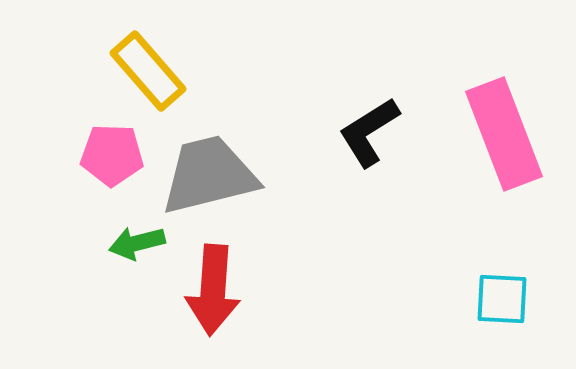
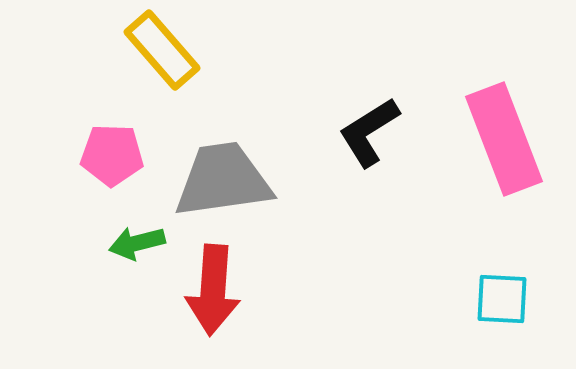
yellow rectangle: moved 14 px right, 21 px up
pink rectangle: moved 5 px down
gray trapezoid: moved 14 px right, 5 px down; rotated 6 degrees clockwise
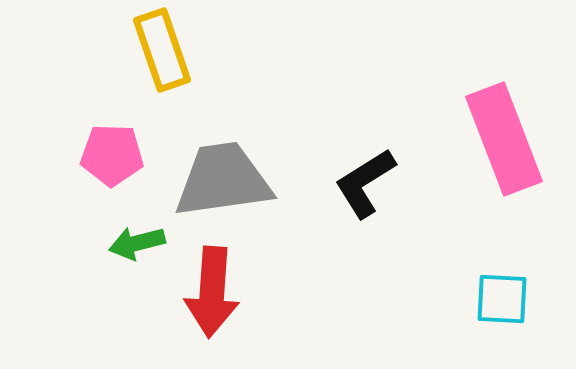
yellow rectangle: rotated 22 degrees clockwise
black L-shape: moved 4 px left, 51 px down
red arrow: moved 1 px left, 2 px down
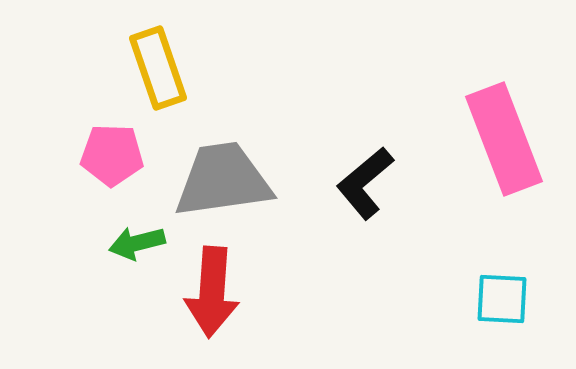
yellow rectangle: moved 4 px left, 18 px down
black L-shape: rotated 8 degrees counterclockwise
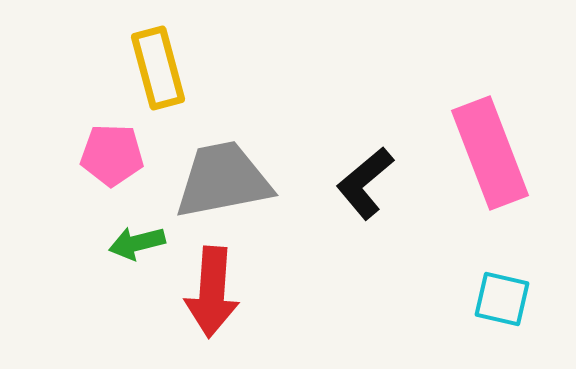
yellow rectangle: rotated 4 degrees clockwise
pink rectangle: moved 14 px left, 14 px down
gray trapezoid: rotated 3 degrees counterclockwise
cyan square: rotated 10 degrees clockwise
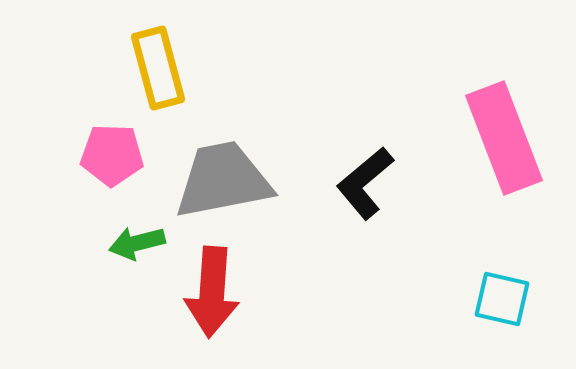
pink rectangle: moved 14 px right, 15 px up
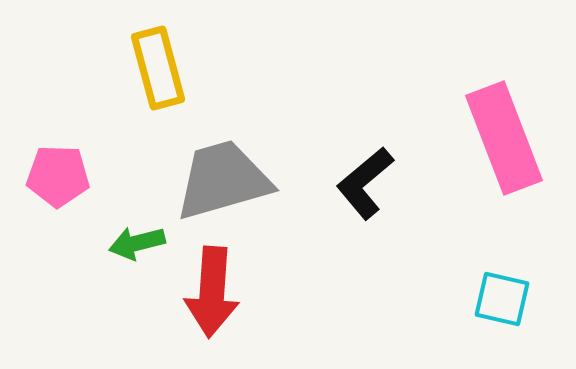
pink pentagon: moved 54 px left, 21 px down
gray trapezoid: rotated 5 degrees counterclockwise
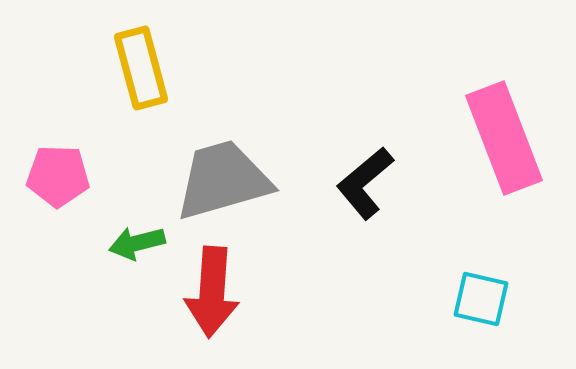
yellow rectangle: moved 17 px left
cyan square: moved 21 px left
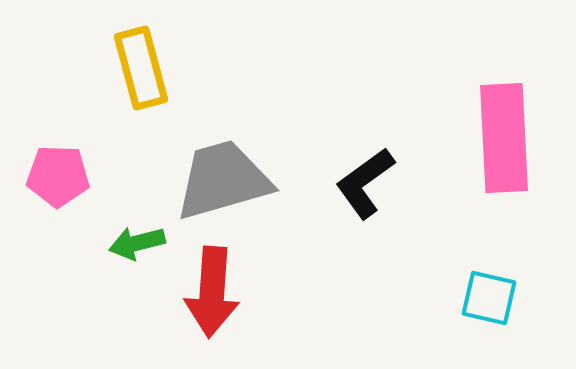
pink rectangle: rotated 18 degrees clockwise
black L-shape: rotated 4 degrees clockwise
cyan square: moved 8 px right, 1 px up
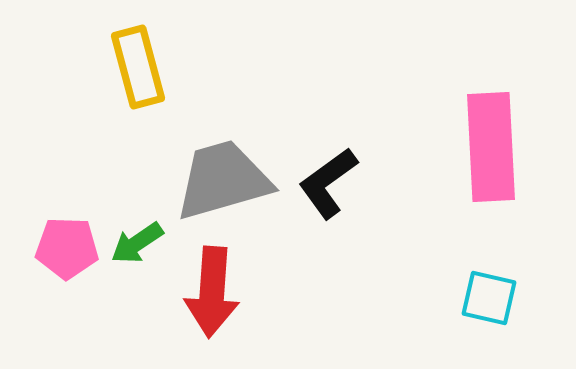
yellow rectangle: moved 3 px left, 1 px up
pink rectangle: moved 13 px left, 9 px down
pink pentagon: moved 9 px right, 72 px down
black L-shape: moved 37 px left
green arrow: rotated 20 degrees counterclockwise
